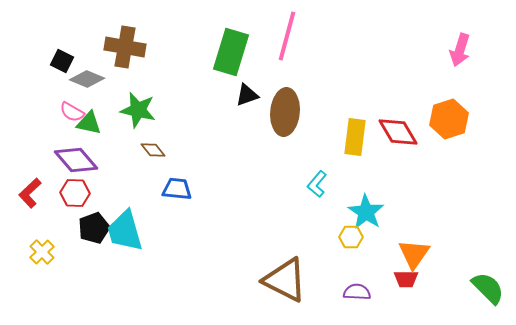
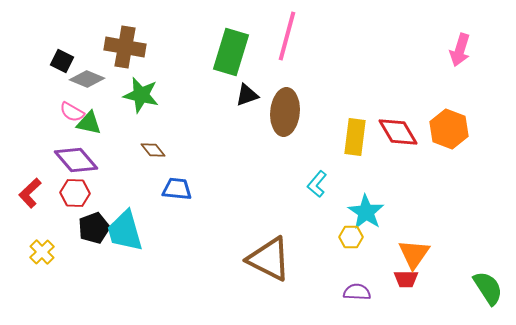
green star: moved 3 px right, 15 px up
orange hexagon: moved 10 px down; rotated 21 degrees counterclockwise
brown triangle: moved 16 px left, 21 px up
green semicircle: rotated 12 degrees clockwise
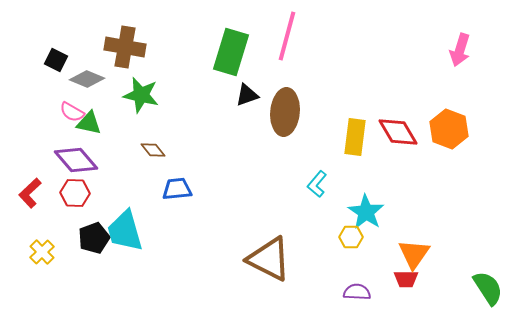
black square: moved 6 px left, 1 px up
blue trapezoid: rotated 12 degrees counterclockwise
black pentagon: moved 10 px down
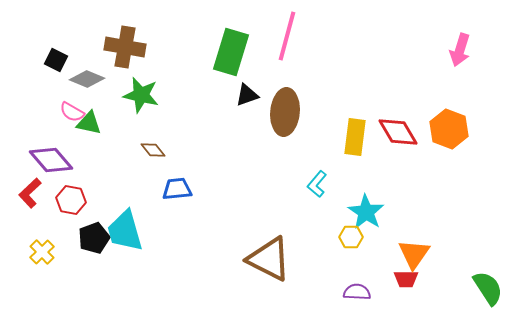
purple diamond: moved 25 px left
red hexagon: moved 4 px left, 7 px down; rotated 8 degrees clockwise
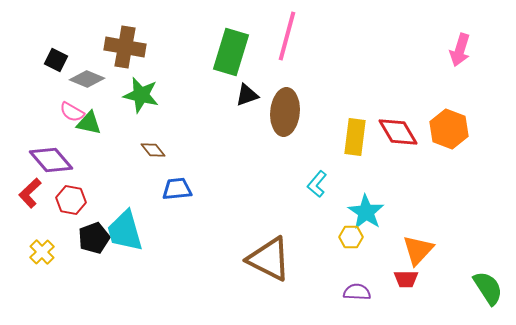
orange triangle: moved 4 px right, 4 px up; rotated 8 degrees clockwise
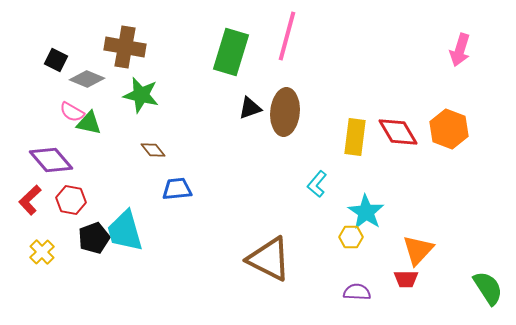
black triangle: moved 3 px right, 13 px down
red L-shape: moved 7 px down
